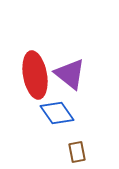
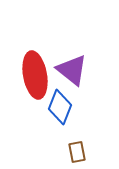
purple triangle: moved 2 px right, 4 px up
blue diamond: moved 3 px right, 6 px up; rotated 56 degrees clockwise
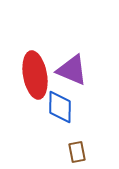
purple triangle: rotated 16 degrees counterclockwise
blue diamond: rotated 20 degrees counterclockwise
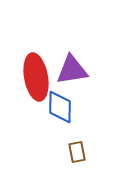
purple triangle: rotated 32 degrees counterclockwise
red ellipse: moved 1 px right, 2 px down
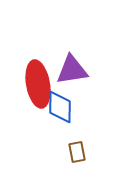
red ellipse: moved 2 px right, 7 px down
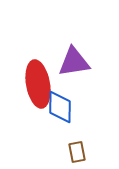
purple triangle: moved 2 px right, 8 px up
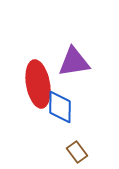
brown rectangle: rotated 25 degrees counterclockwise
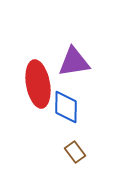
blue diamond: moved 6 px right
brown rectangle: moved 2 px left
